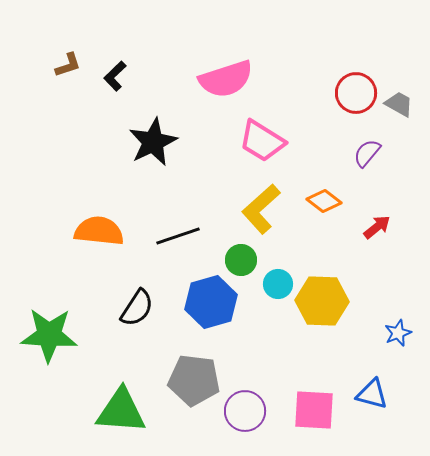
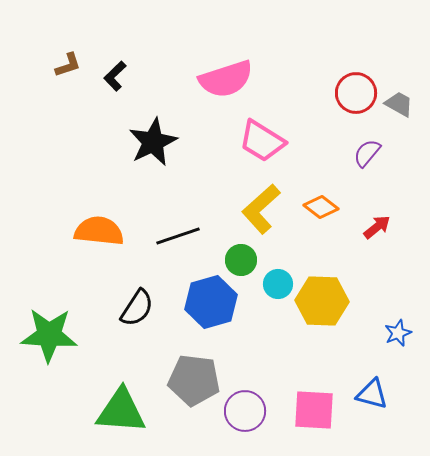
orange diamond: moved 3 px left, 6 px down
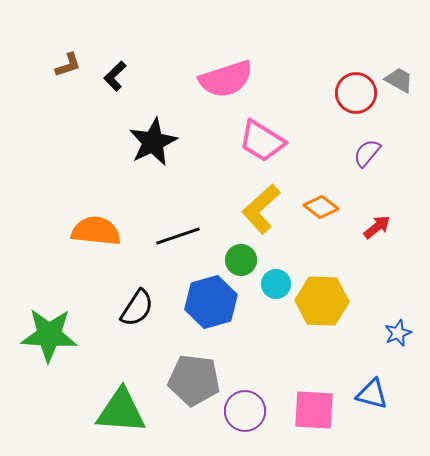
gray trapezoid: moved 24 px up
orange semicircle: moved 3 px left
cyan circle: moved 2 px left
